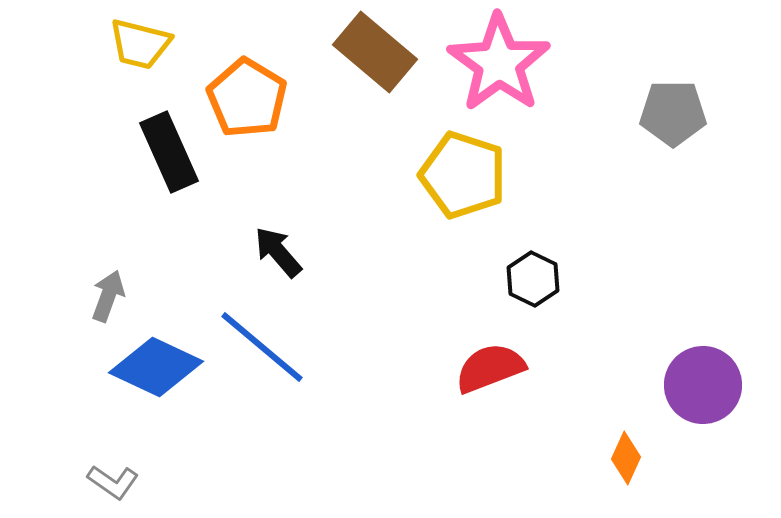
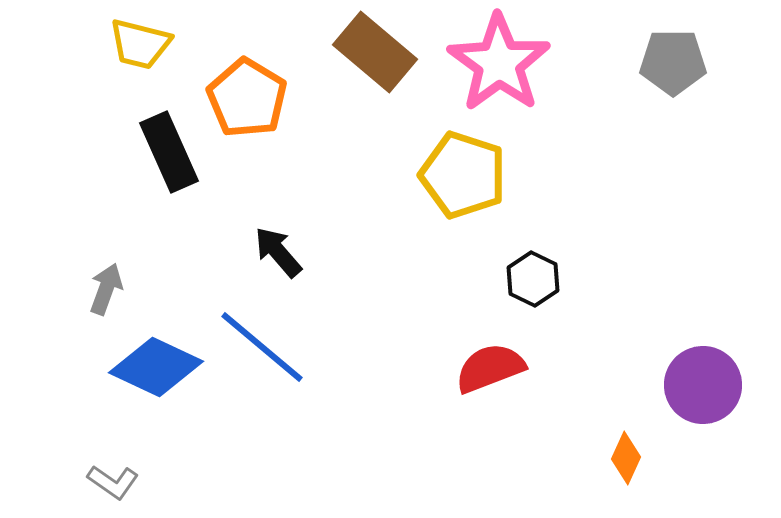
gray pentagon: moved 51 px up
gray arrow: moved 2 px left, 7 px up
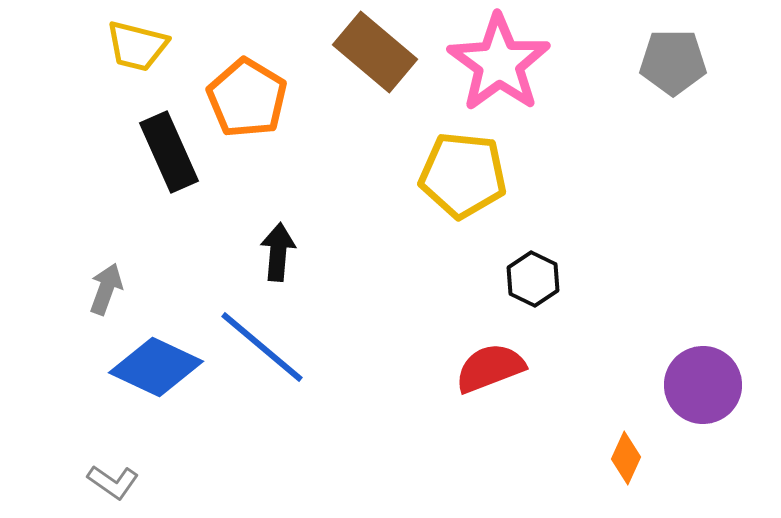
yellow trapezoid: moved 3 px left, 2 px down
yellow pentagon: rotated 12 degrees counterclockwise
black arrow: rotated 46 degrees clockwise
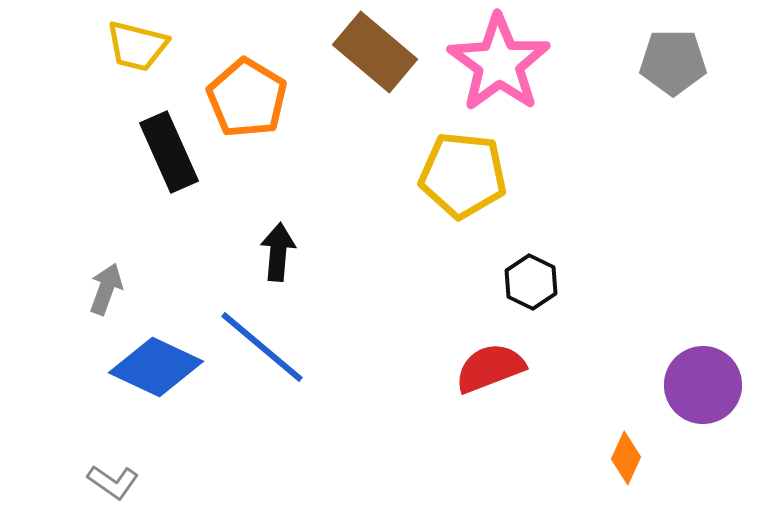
black hexagon: moved 2 px left, 3 px down
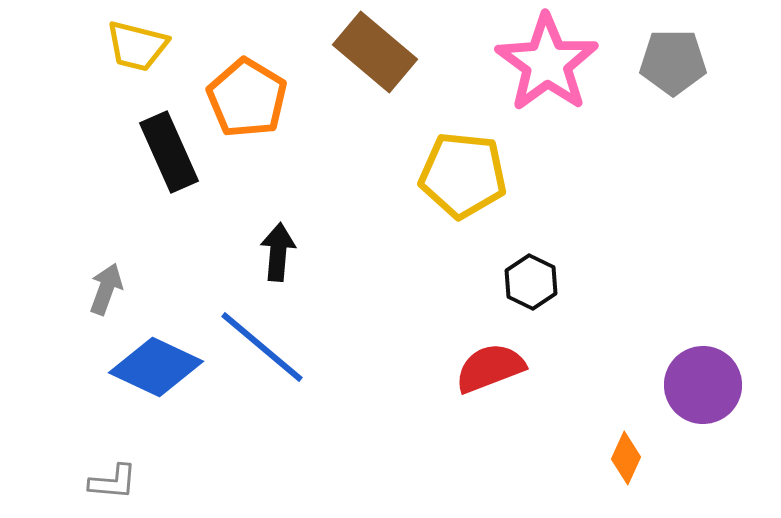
pink star: moved 48 px right
gray L-shape: rotated 30 degrees counterclockwise
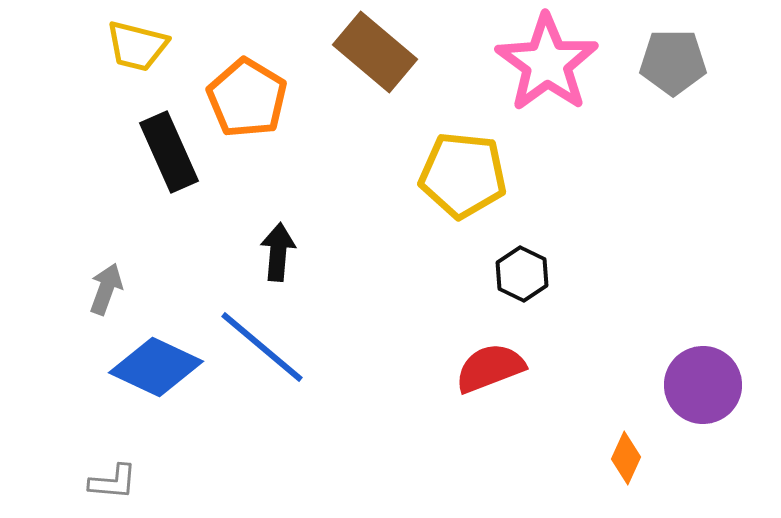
black hexagon: moved 9 px left, 8 px up
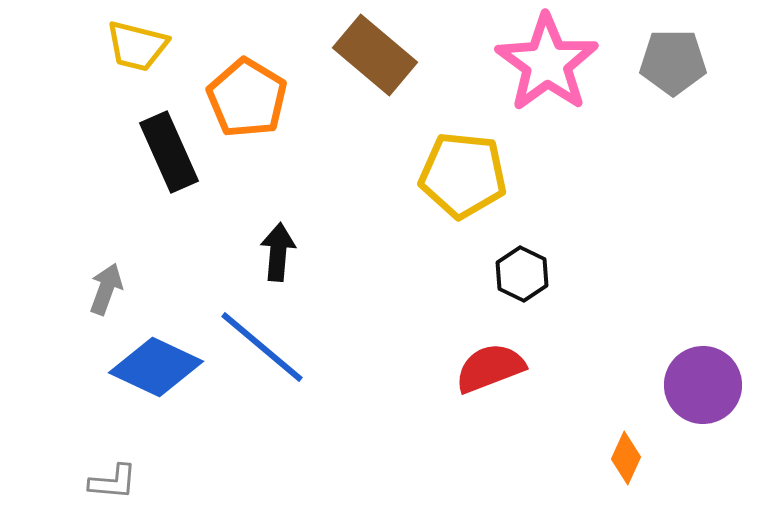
brown rectangle: moved 3 px down
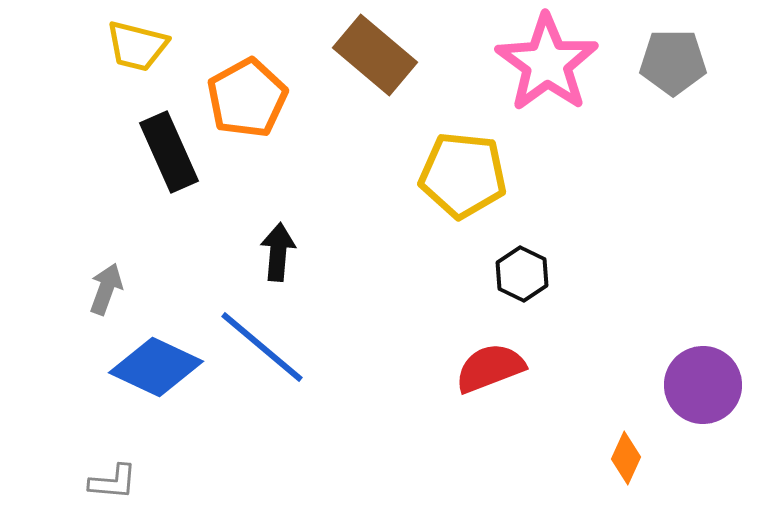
orange pentagon: rotated 12 degrees clockwise
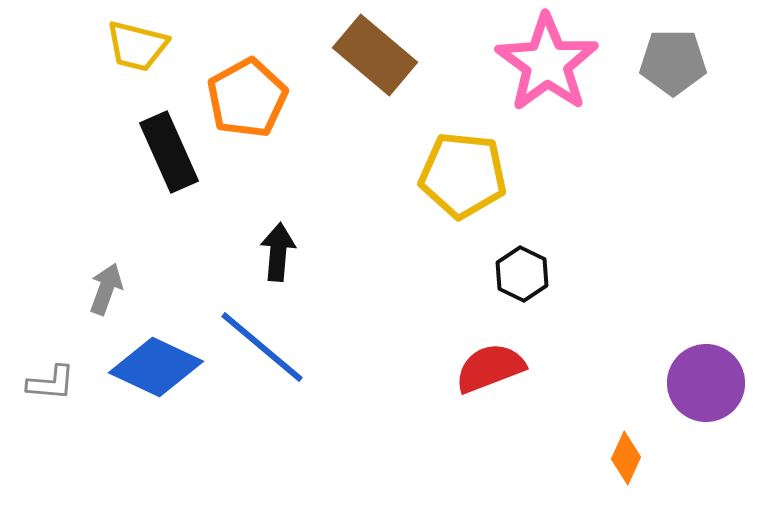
purple circle: moved 3 px right, 2 px up
gray L-shape: moved 62 px left, 99 px up
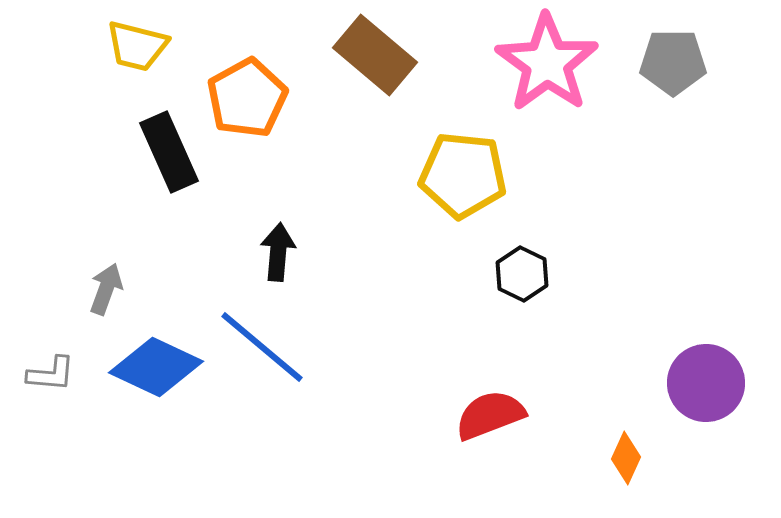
red semicircle: moved 47 px down
gray L-shape: moved 9 px up
